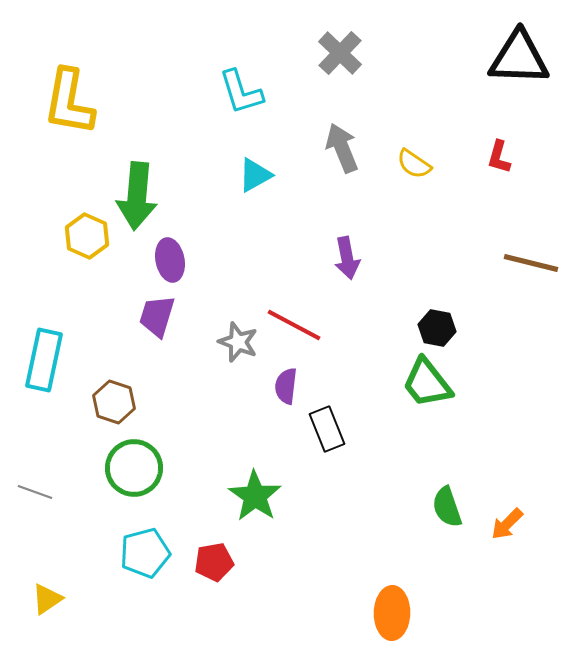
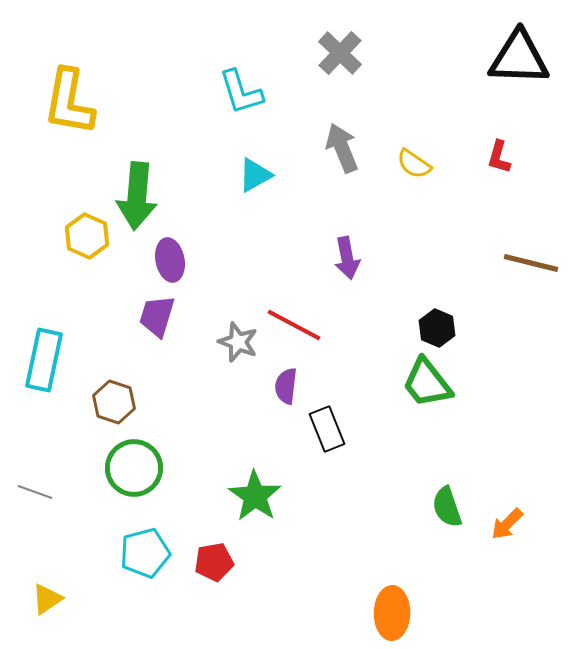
black hexagon: rotated 12 degrees clockwise
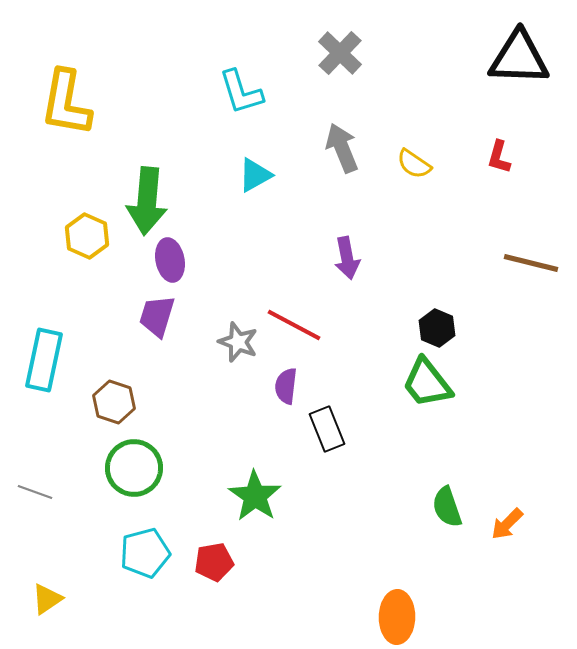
yellow L-shape: moved 3 px left, 1 px down
green arrow: moved 10 px right, 5 px down
orange ellipse: moved 5 px right, 4 px down
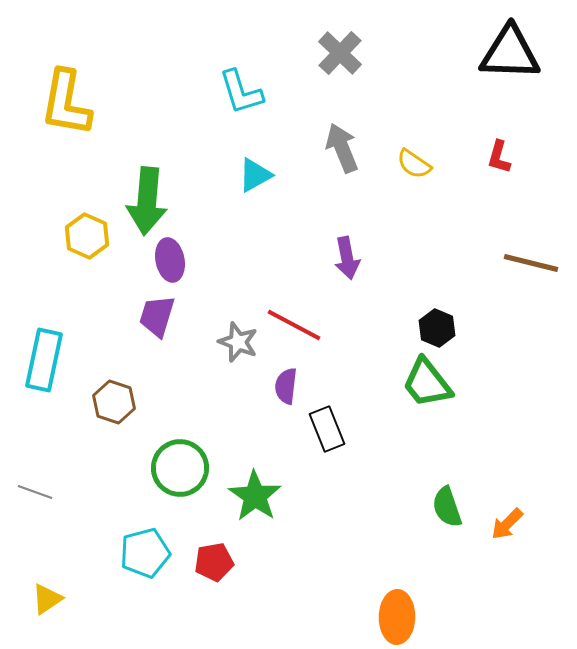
black triangle: moved 9 px left, 5 px up
green circle: moved 46 px right
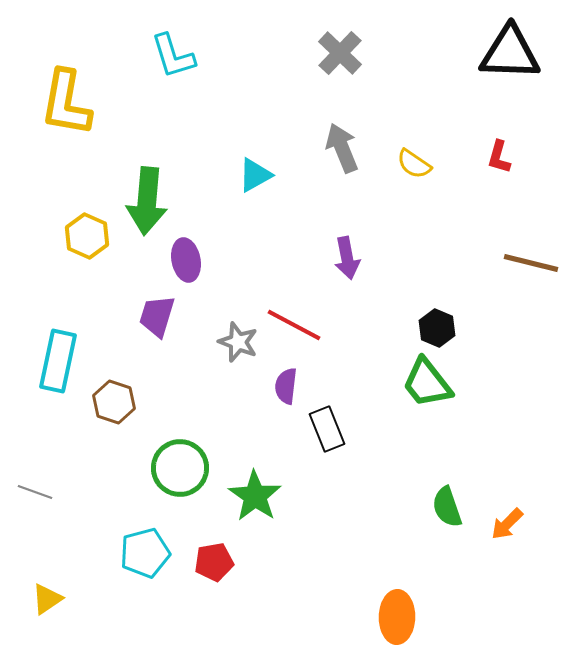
cyan L-shape: moved 68 px left, 36 px up
purple ellipse: moved 16 px right
cyan rectangle: moved 14 px right, 1 px down
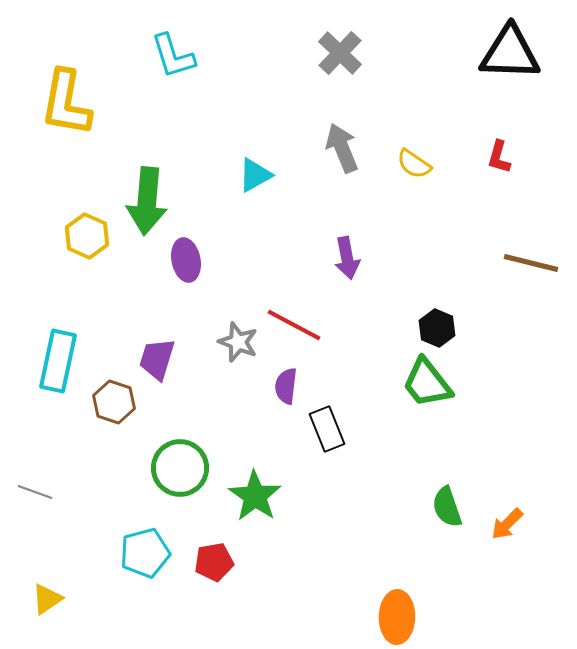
purple trapezoid: moved 43 px down
